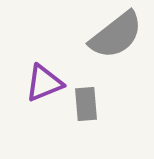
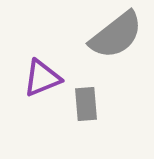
purple triangle: moved 2 px left, 5 px up
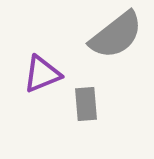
purple triangle: moved 4 px up
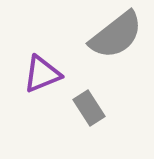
gray rectangle: moved 3 px right, 4 px down; rotated 28 degrees counterclockwise
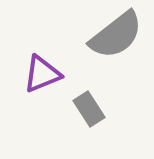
gray rectangle: moved 1 px down
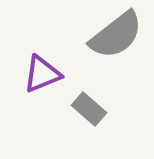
gray rectangle: rotated 16 degrees counterclockwise
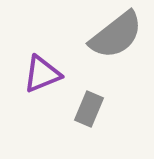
gray rectangle: rotated 72 degrees clockwise
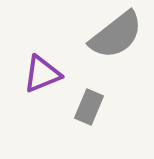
gray rectangle: moved 2 px up
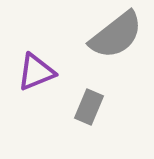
purple triangle: moved 6 px left, 2 px up
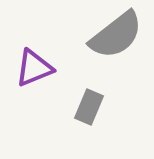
purple triangle: moved 2 px left, 4 px up
